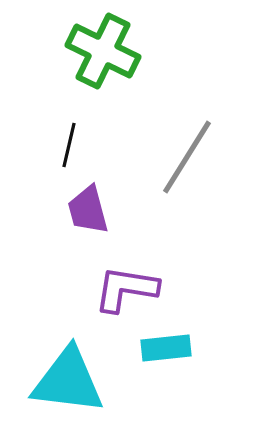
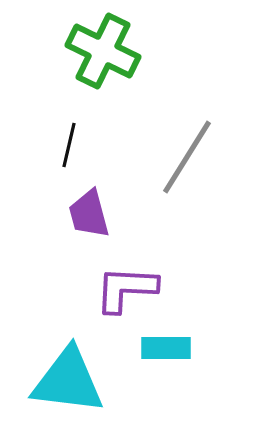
purple trapezoid: moved 1 px right, 4 px down
purple L-shape: rotated 6 degrees counterclockwise
cyan rectangle: rotated 6 degrees clockwise
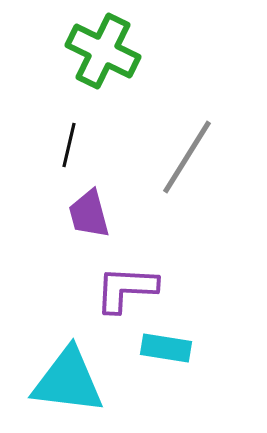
cyan rectangle: rotated 9 degrees clockwise
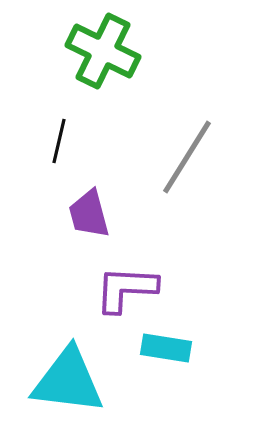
black line: moved 10 px left, 4 px up
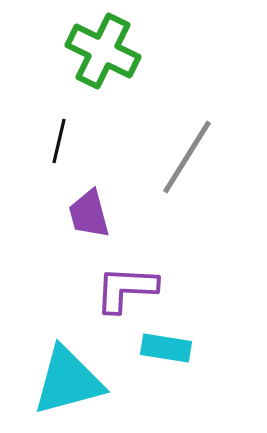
cyan triangle: rotated 22 degrees counterclockwise
